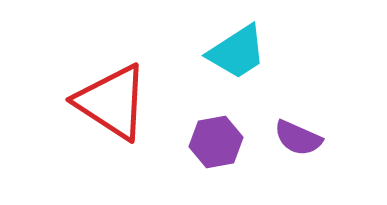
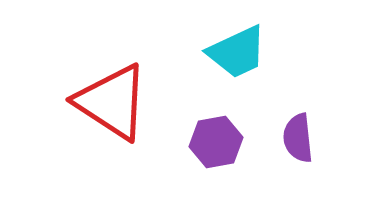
cyan trapezoid: rotated 8 degrees clockwise
purple semicircle: rotated 60 degrees clockwise
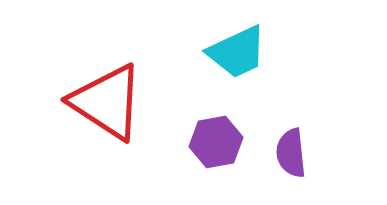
red triangle: moved 5 px left
purple semicircle: moved 7 px left, 15 px down
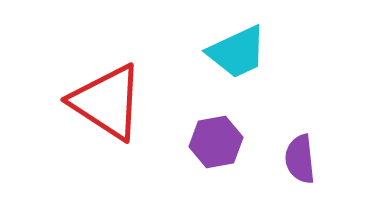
purple semicircle: moved 9 px right, 6 px down
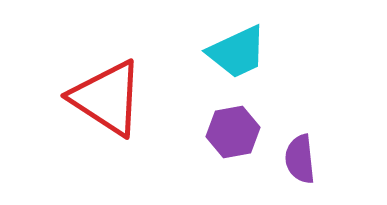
red triangle: moved 4 px up
purple hexagon: moved 17 px right, 10 px up
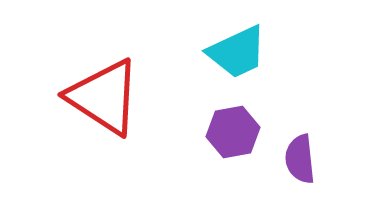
red triangle: moved 3 px left, 1 px up
